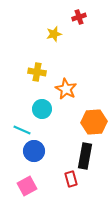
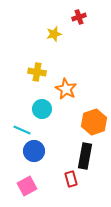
orange hexagon: rotated 15 degrees counterclockwise
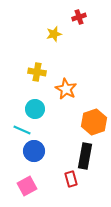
cyan circle: moved 7 px left
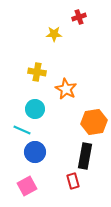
yellow star: rotated 14 degrees clockwise
orange hexagon: rotated 10 degrees clockwise
blue circle: moved 1 px right, 1 px down
red rectangle: moved 2 px right, 2 px down
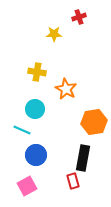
blue circle: moved 1 px right, 3 px down
black rectangle: moved 2 px left, 2 px down
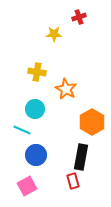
orange hexagon: moved 2 px left; rotated 20 degrees counterclockwise
black rectangle: moved 2 px left, 1 px up
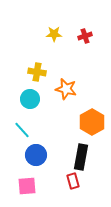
red cross: moved 6 px right, 19 px down
orange star: rotated 15 degrees counterclockwise
cyan circle: moved 5 px left, 10 px up
cyan line: rotated 24 degrees clockwise
pink square: rotated 24 degrees clockwise
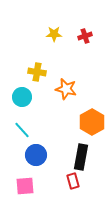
cyan circle: moved 8 px left, 2 px up
pink square: moved 2 px left
